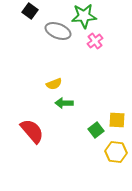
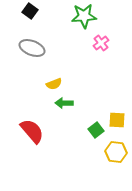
gray ellipse: moved 26 px left, 17 px down
pink cross: moved 6 px right, 2 px down
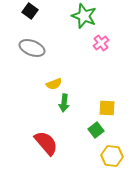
green star: rotated 25 degrees clockwise
green arrow: rotated 84 degrees counterclockwise
yellow square: moved 10 px left, 12 px up
red semicircle: moved 14 px right, 12 px down
yellow hexagon: moved 4 px left, 4 px down
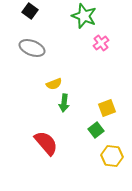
yellow square: rotated 24 degrees counterclockwise
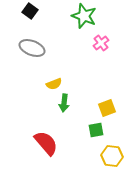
green square: rotated 28 degrees clockwise
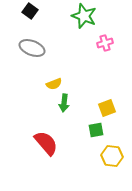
pink cross: moved 4 px right; rotated 21 degrees clockwise
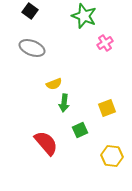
pink cross: rotated 14 degrees counterclockwise
green square: moved 16 px left; rotated 14 degrees counterclockwise
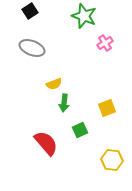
black square: rotated 21 degrees clockwise
yellow hexagon: moved 4 px down
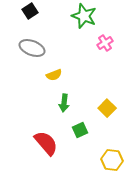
yellow semicircle: moved 9 px up
yellow square: rotated 24 degrees counterclockwise
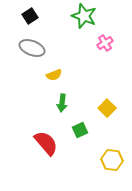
black square: moved 5 px down
green arrow: moved 2 px left
